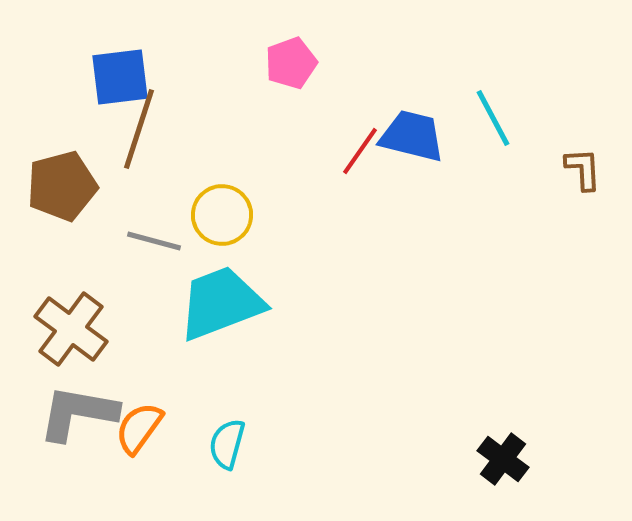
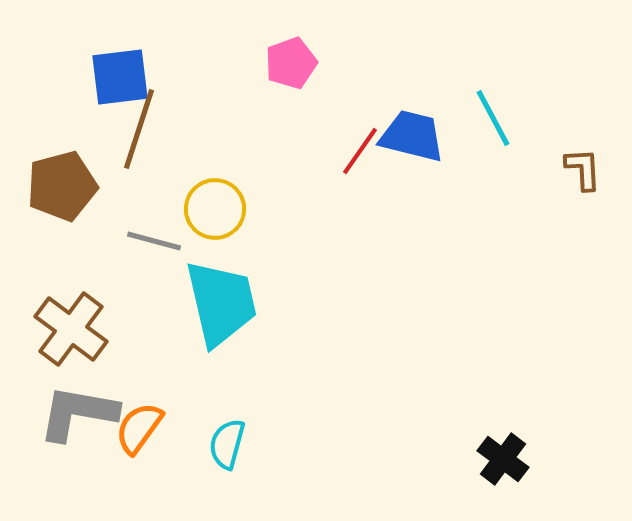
yellow circle: moved 7 px left, 6 px up
cyan trapezoid: rotated 98 degrees clockwise
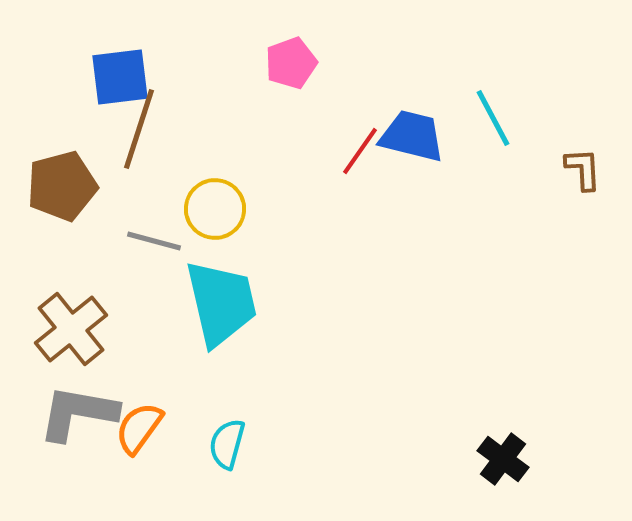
brown cross: rotated 14 degrees clockwise
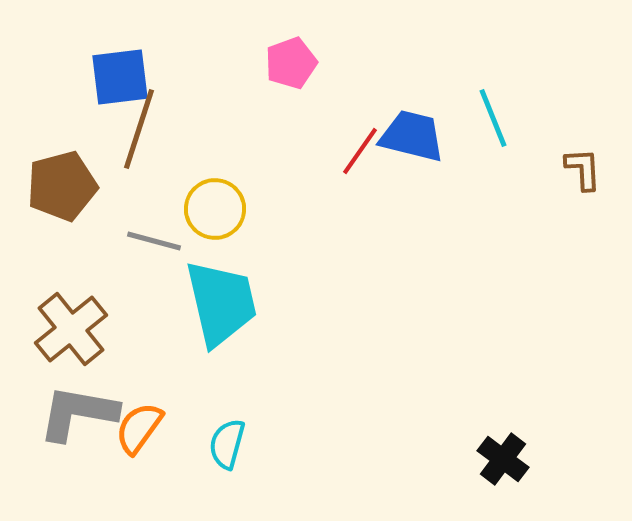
cyan line: rotated 6 degrees clockwise
